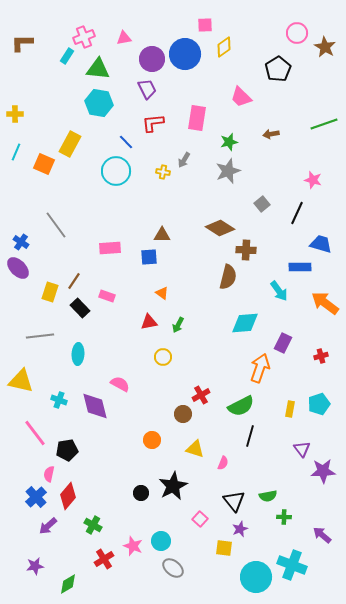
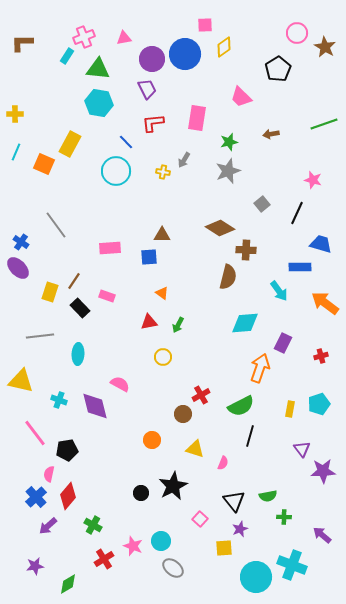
yellow square at (224, 548): rotated 12 degrees counterclockwise
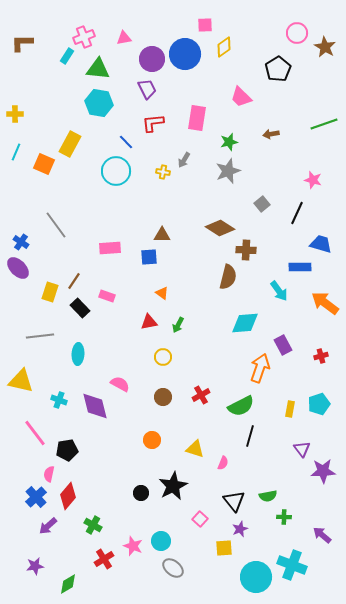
purple rectangle at (283, 343): moved 2 px down; rotated 54 degrees counterclockwise
brown circle at (183, 414): moved 20 px left, 17 px up
